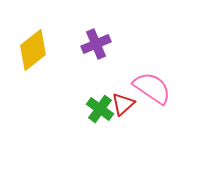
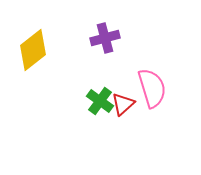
purple cross: moved 9 px right, 6 px up; rotated 8 degrees clockwise
pink semicircle: rotated 39 degrees clockwise
green cross: moved 8 px up
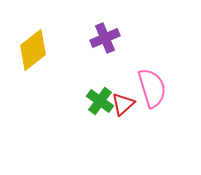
purple cross: rotated 8 degrees counterclockwise
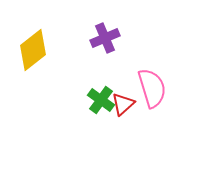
green cross: moved 1 px right, 1 px up
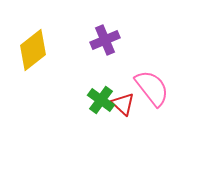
purple cross: moved 2 px down
pink semicircle: rotated 21 degrees counterclockwise
red triangle: rotated 35 degrees counterclockwise
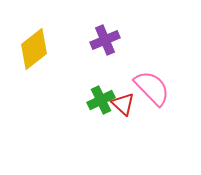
yellow diamond: moved 1 px right, 1 px up
pink semicircle: rotated 6 degrees counterclockwise
green cross: rotated 28 degrees clockwise
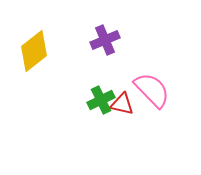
yellow diamond: moved 2 px down
pink semicircle: moved 2 px down
red triangle: moved 1 px left; rotated 30 degrees counterclockwise
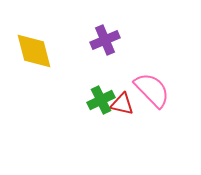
yellow diamond: rotated 66 degrees counterclockwise
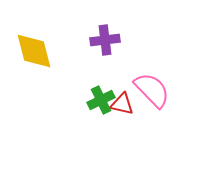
purple cross: rotated 16 degrees clockwise
